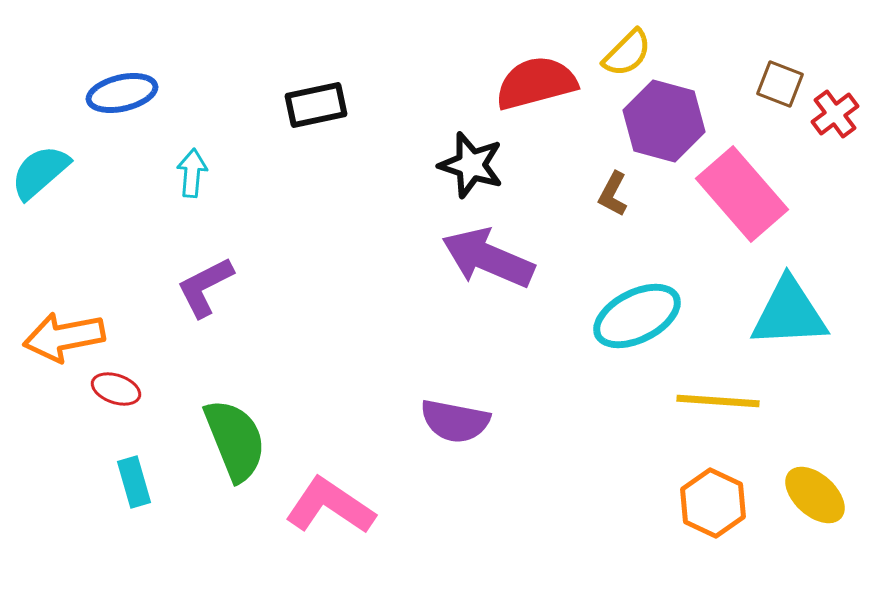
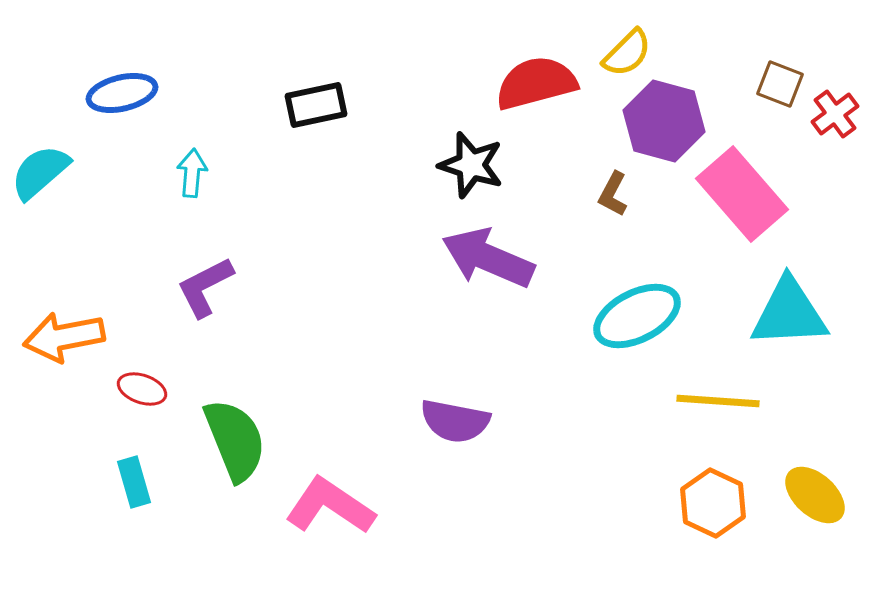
red ellipse: moved 26 px right
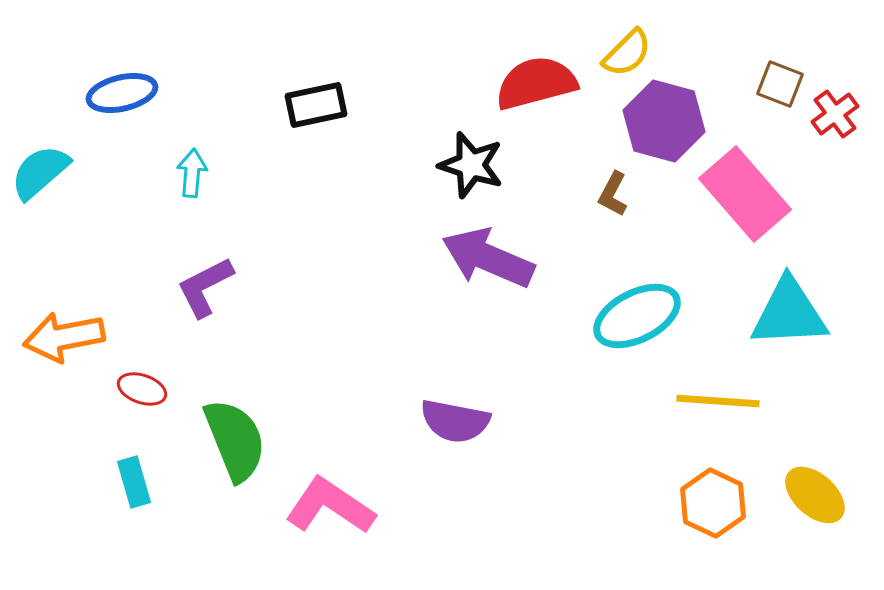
pink rectangle: moved 3 px right
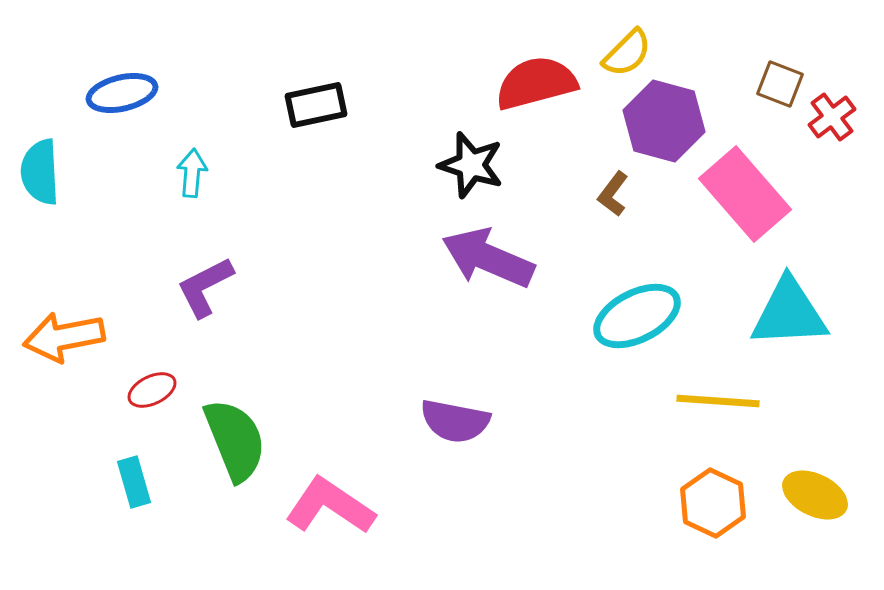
red cross: moved 3 px left, 3 px down
cyan semicircle: rotated 52 degrees counterclockwise
brown L-shape: rotated 9 degrees clockwise
red ellipse: moved 10 px right, 1 px down; rotated 45 degrees counterclockwise
yellow ellipse: rotated 16 degrees counterclockwise
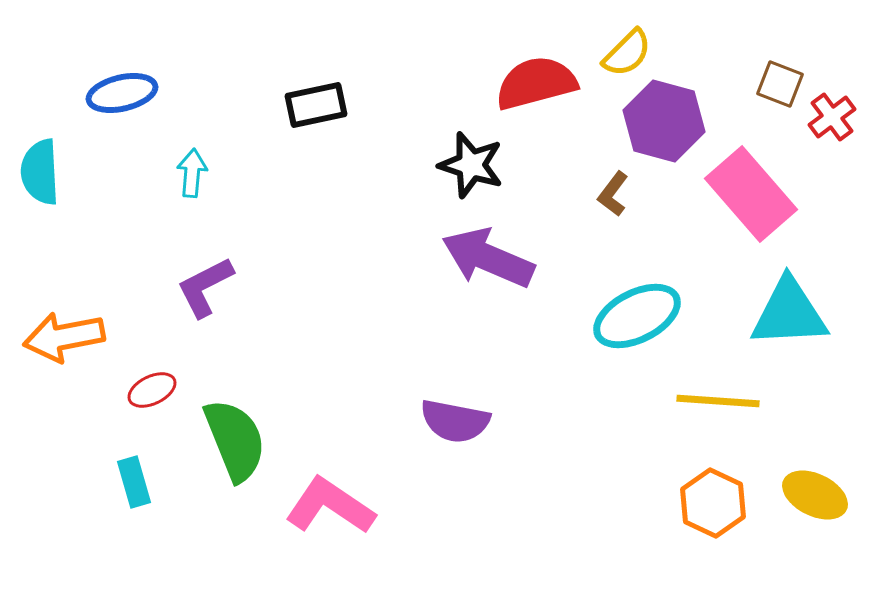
pink rectangle: moved 6 px right
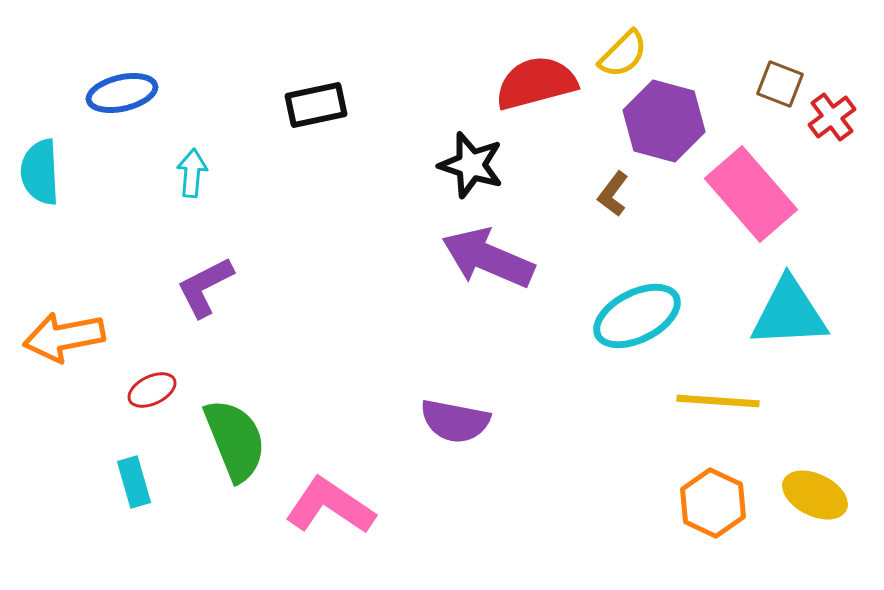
yellow semicircle: moved 4 px left, 1 px down
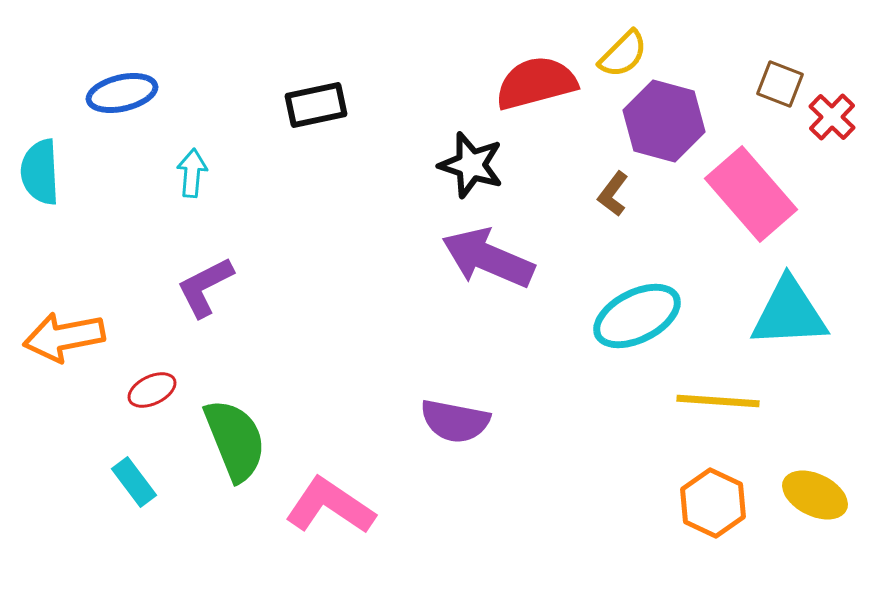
red cross: rotated 9 degrees counterclockwise
cyan rectangle: rotated 21 degrees counterclockwise
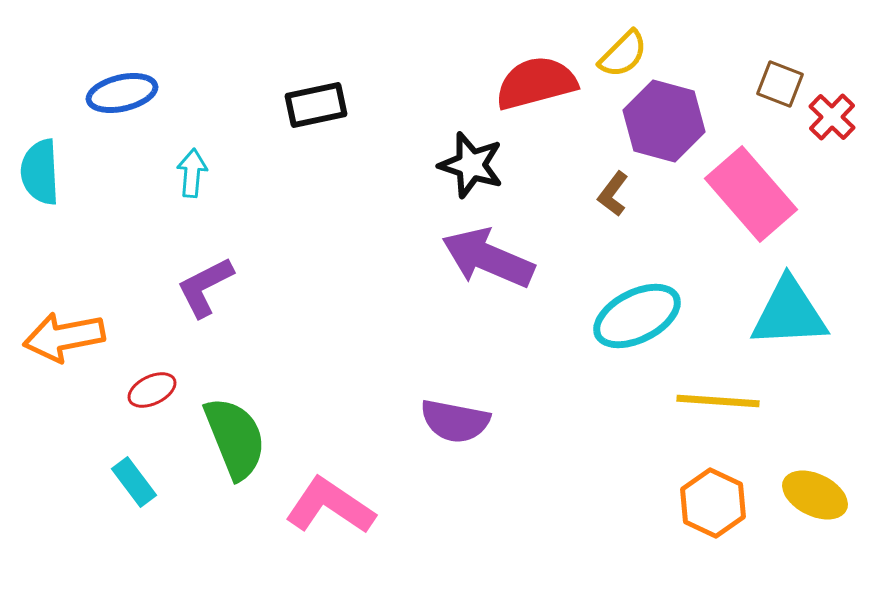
green semicircle: moved 2 px up
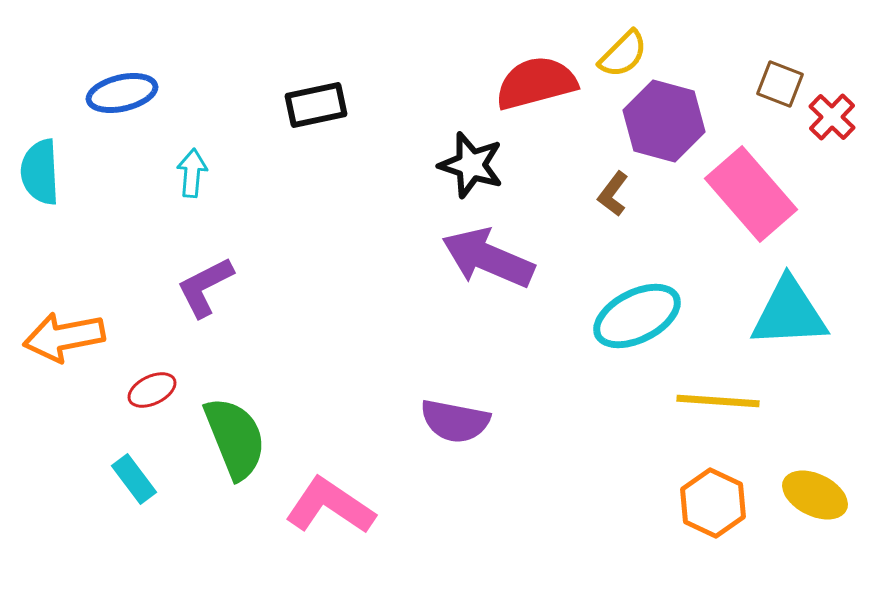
cyan rectangle: moved 3 px up
